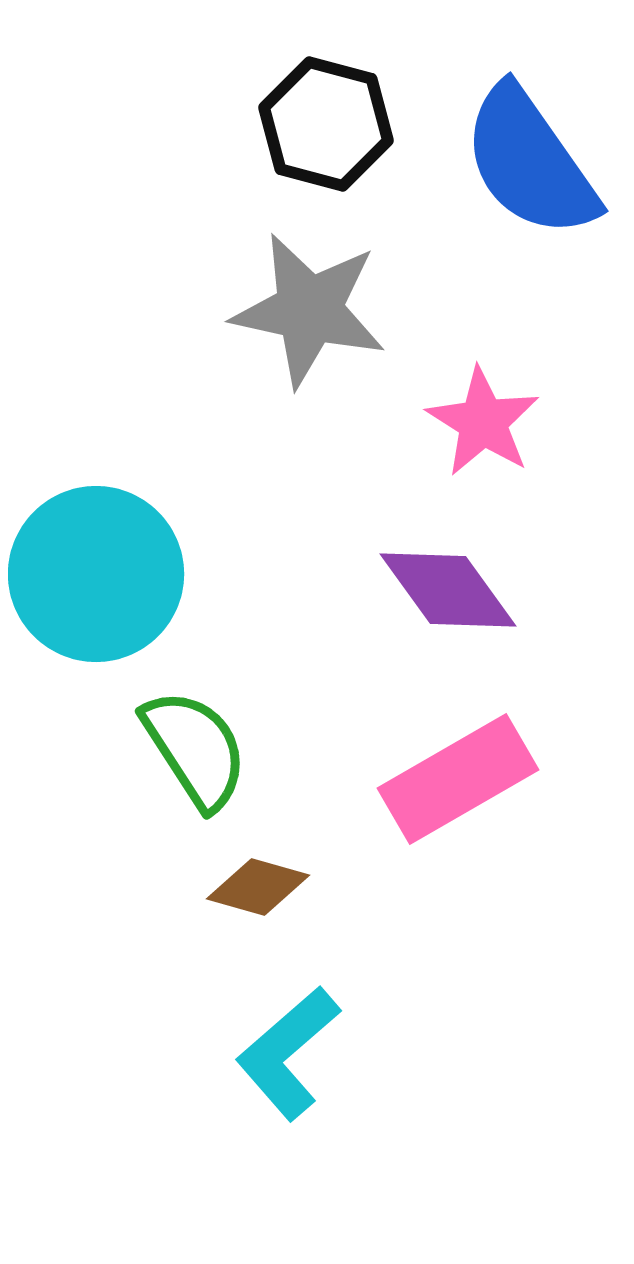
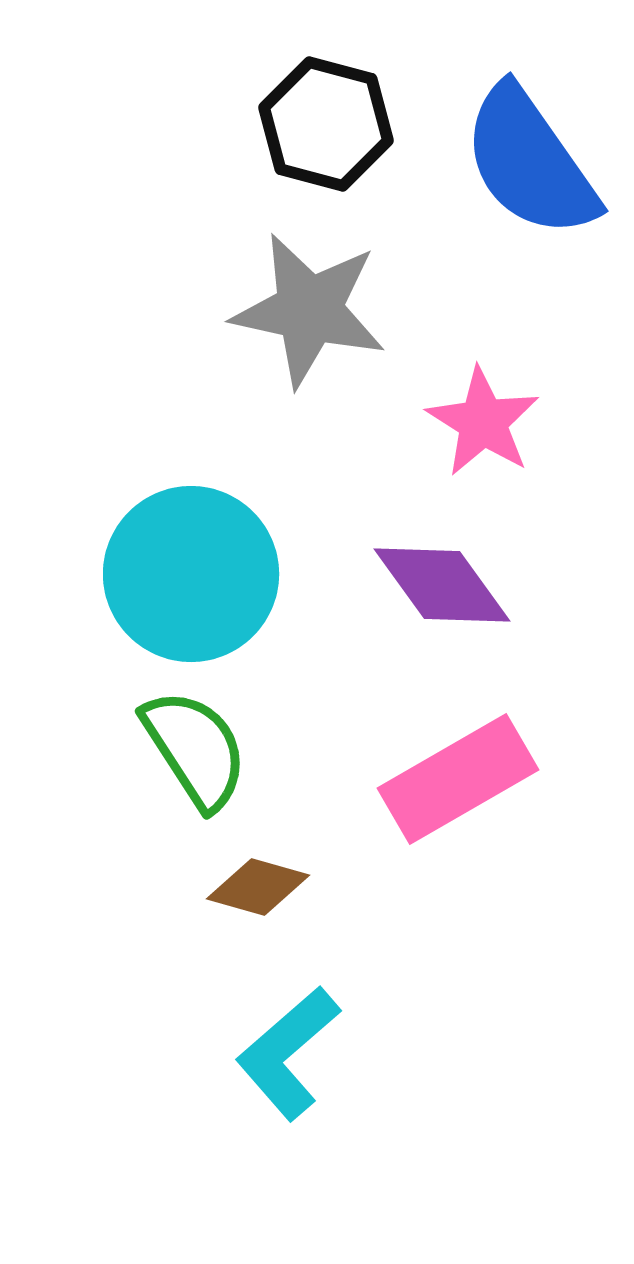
cyan circle: moved 95 px right
purple diamond: moved 6 px left, 5 px up
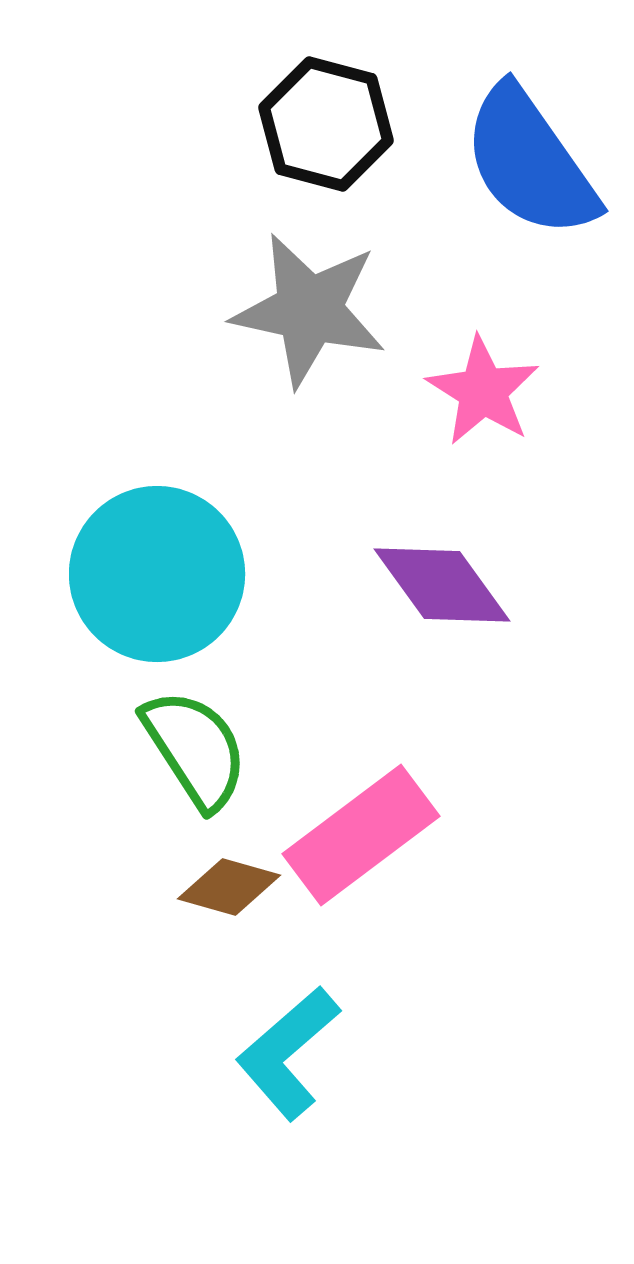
pink star: moved 31 px up
cyan circle: moved 34 px left
pink rectangle: moved 97 px left, 56 px down; rotated 7 degrees counterclockwise
brown diamond: moved 29 px left
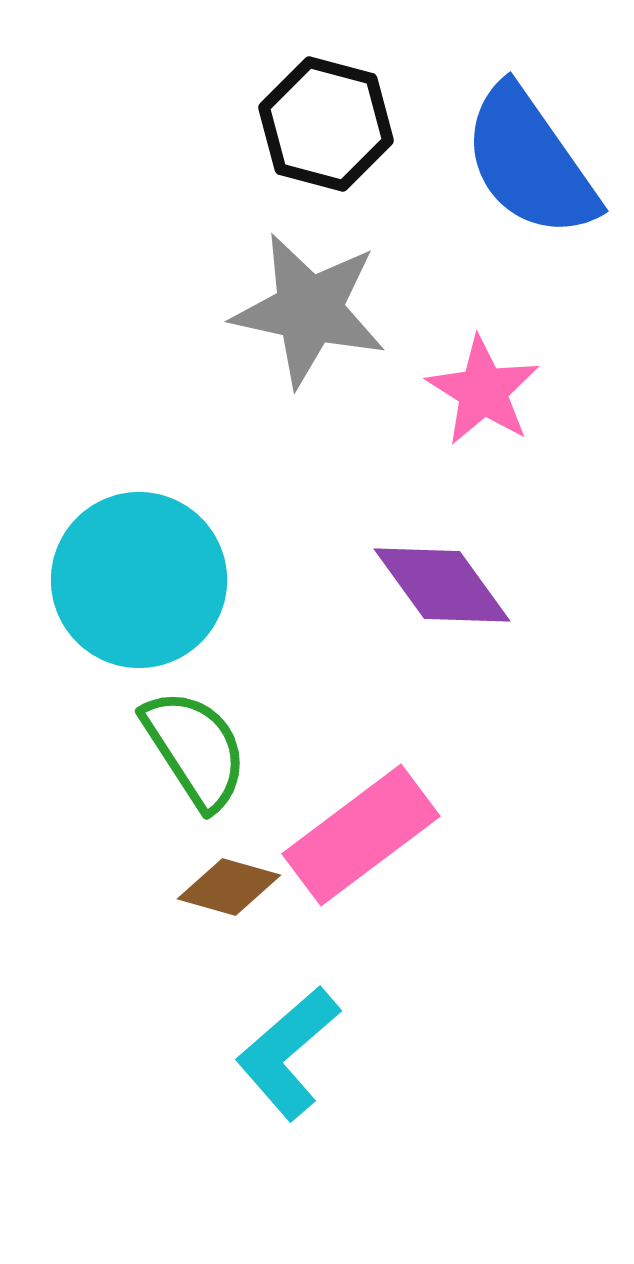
cyan circle: moved 18 px left, 6 px down
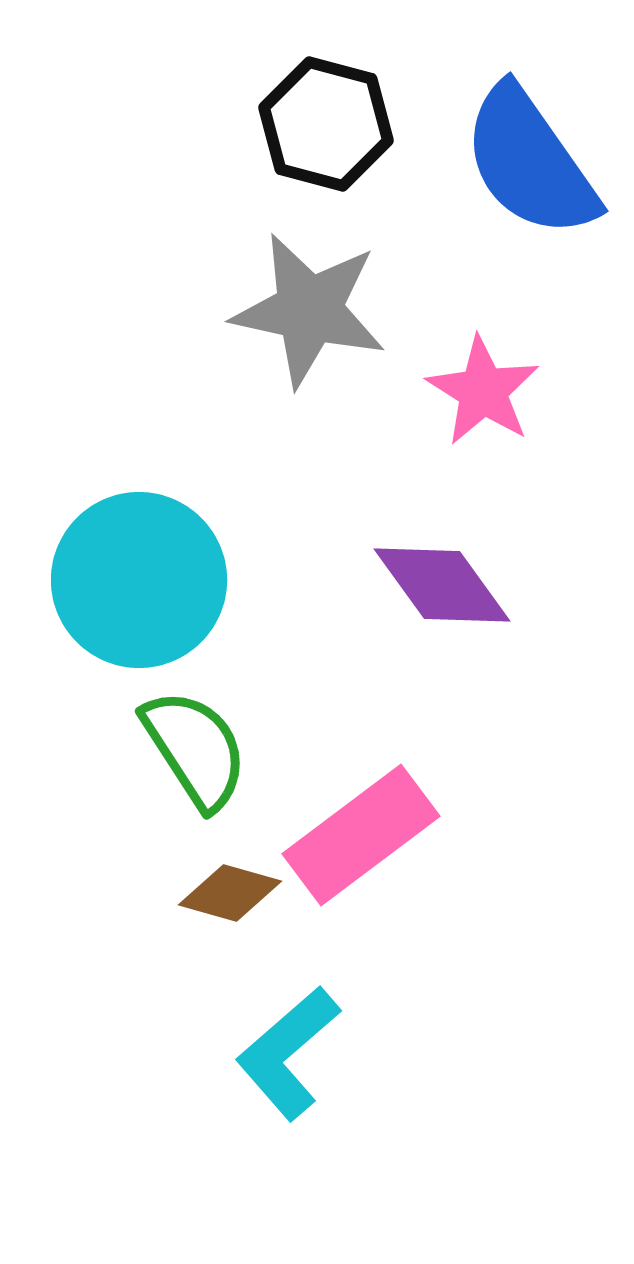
brown diamond: moved 1 px right, 6 px down
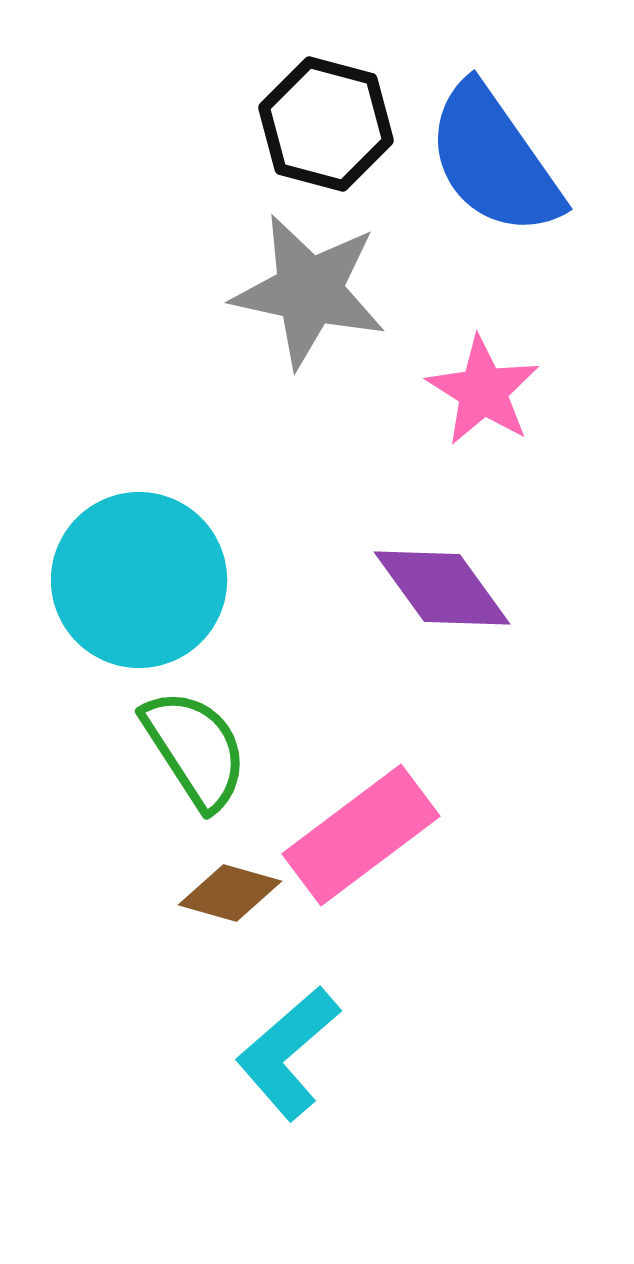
blue semicircle: moved 36 px left, 2 px up
gray star: moved 19 px up
purple diamond: moved 3 px down
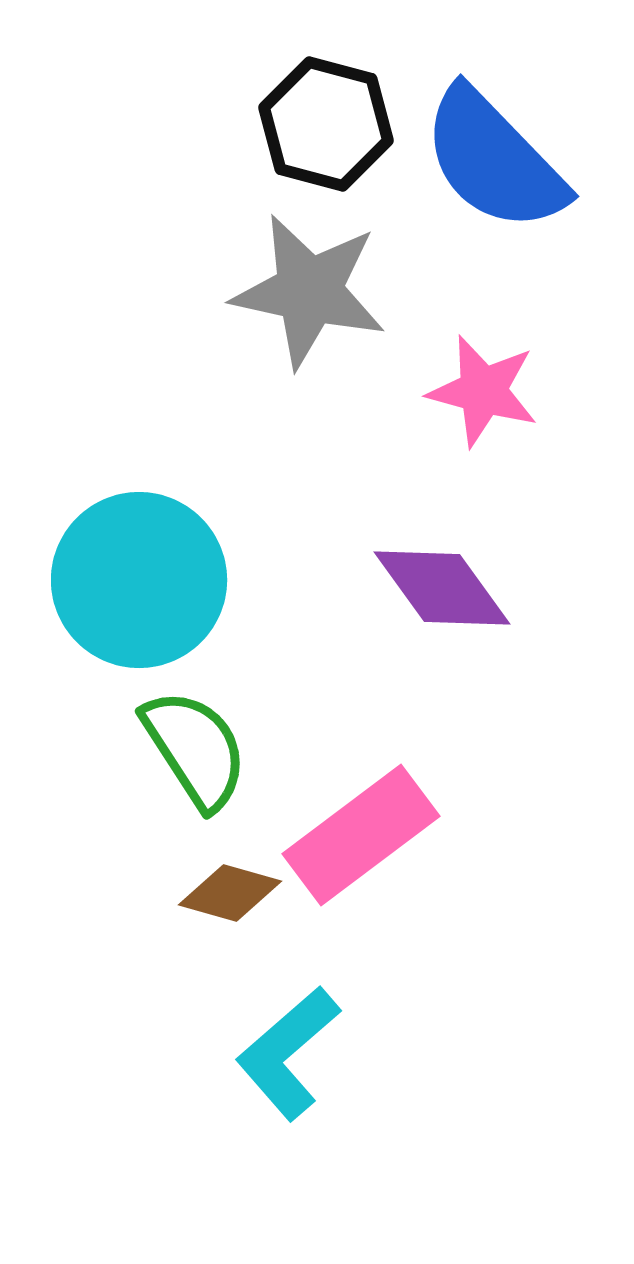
blue semicircle: rotated 9 degrees counterclockwise
pink star: rotated 17 degrees counterclockwise
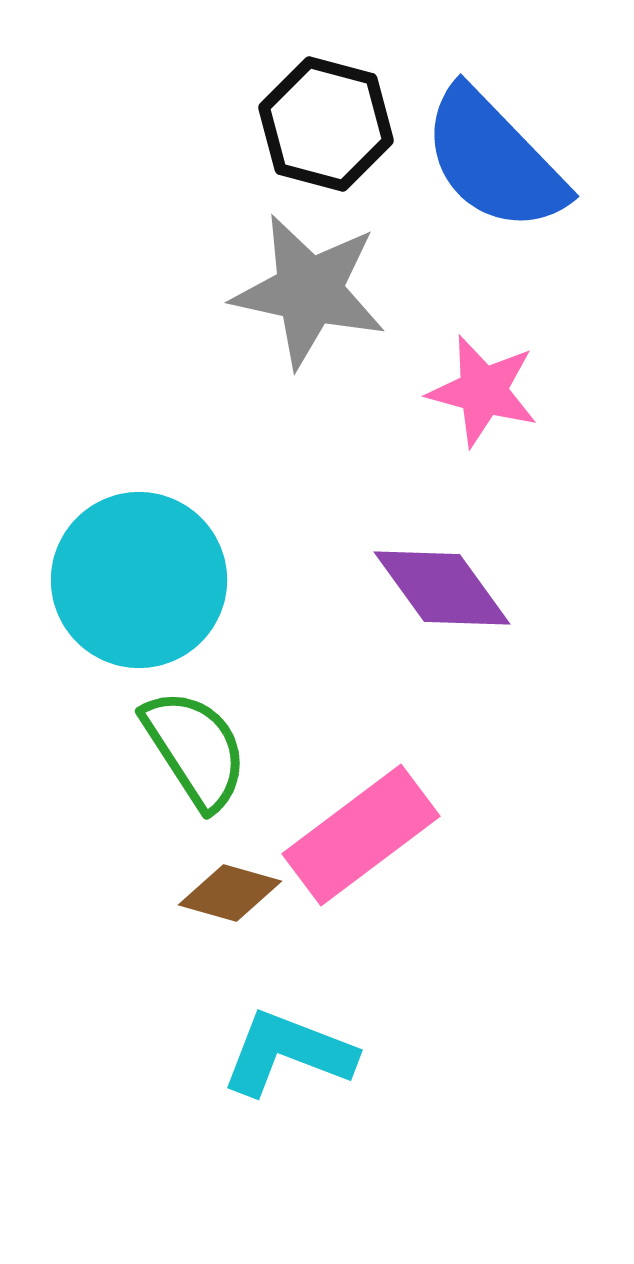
cyan L-shape: rotated 62 degrees clockwise
